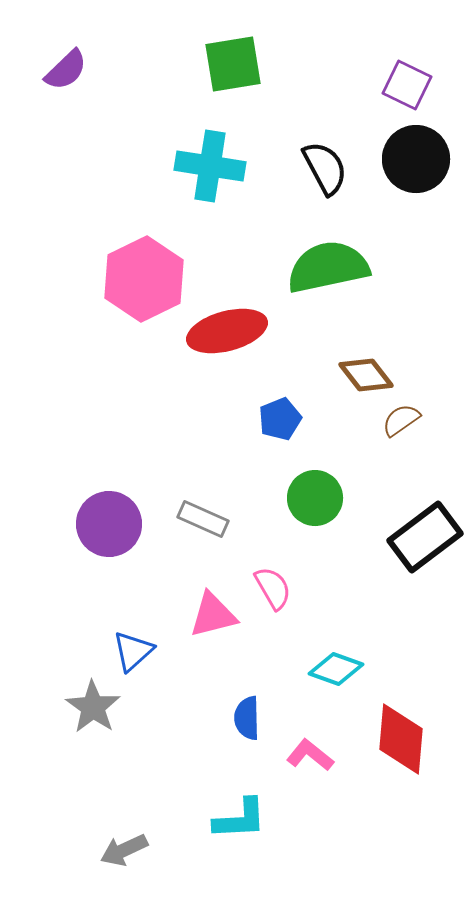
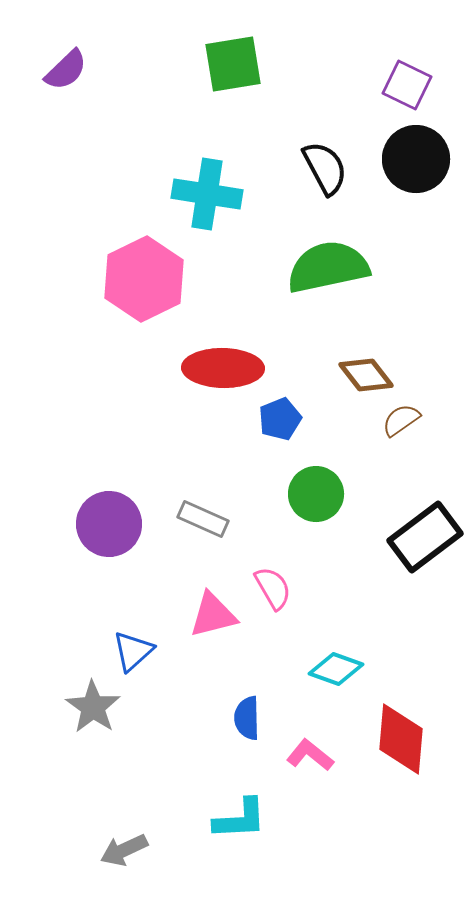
cyan cross: moved 3 px left, 28 px down
red ellipse: moved 4 px left, 37 px down; rotated 16 degrees clockwise
green circle: moved 1 px right, 4 px up
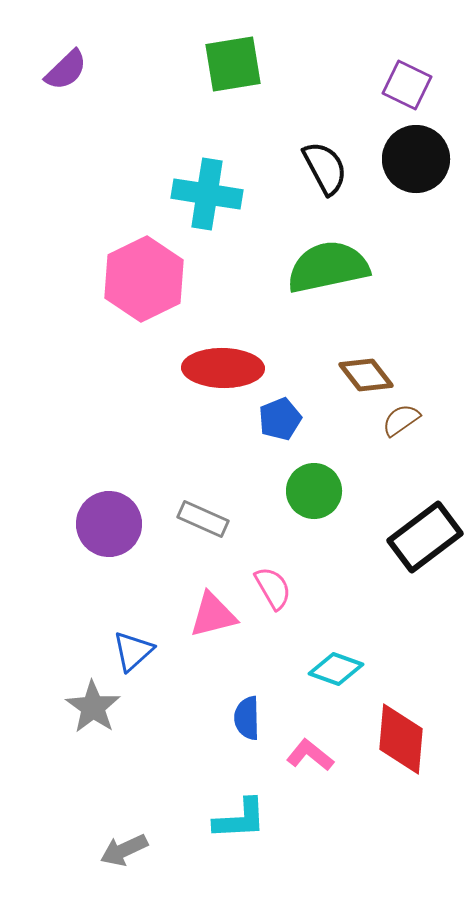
green circle: moved 2 px left, 3 px up
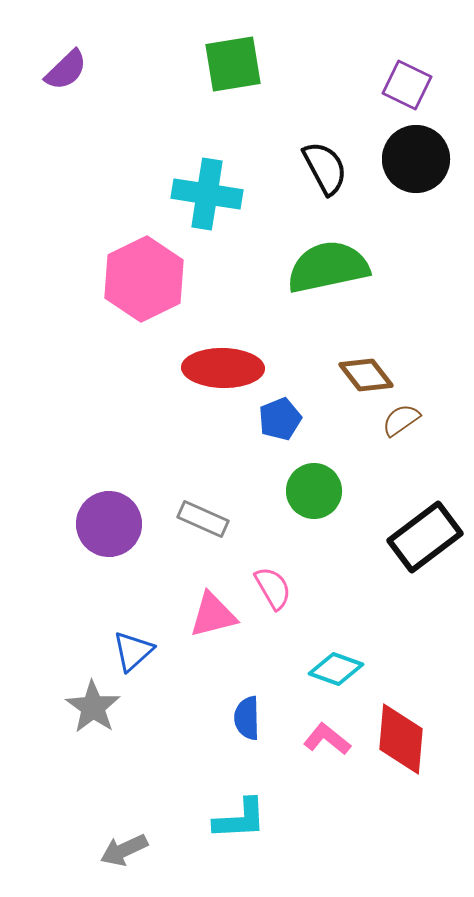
pink L-shape: moved 17 px right, 16 px up
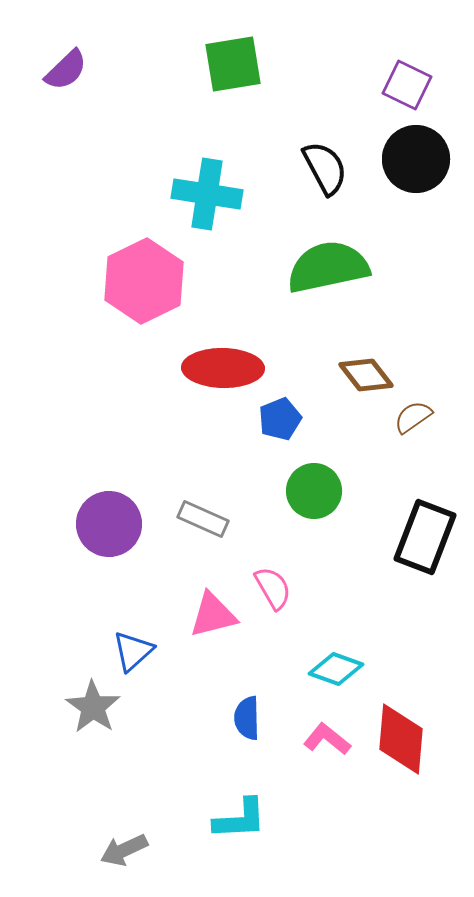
pink hexagon: moved 2 px down
brown semicircle: moved 12 px right, 3 px up
black rectangle: rotated 32 degrees counterclockwise
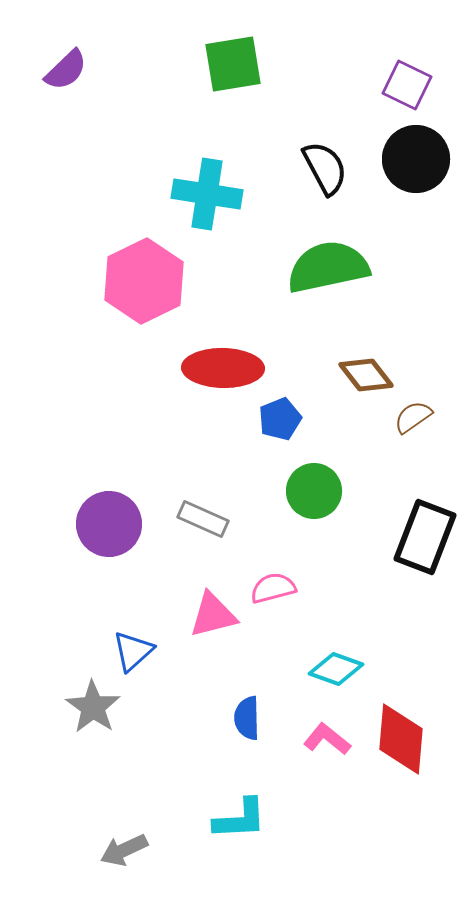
pink semicircle: rotated 75 degrees counterclockwise
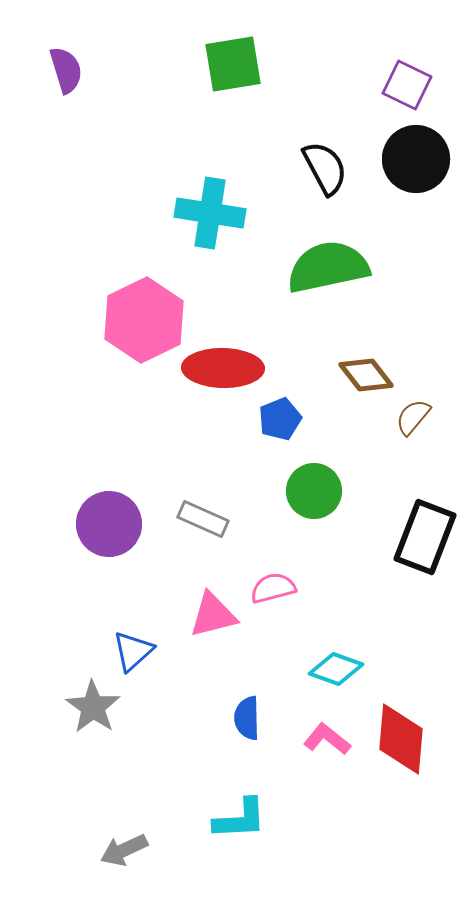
purple semicircle: rotated 63 degrees counterclockwise
cyan cross: moved 3 px right, 19 px down
pink hexagon: moved 39 px down
brown semicircle: rotated 15 degrees counterclockwise
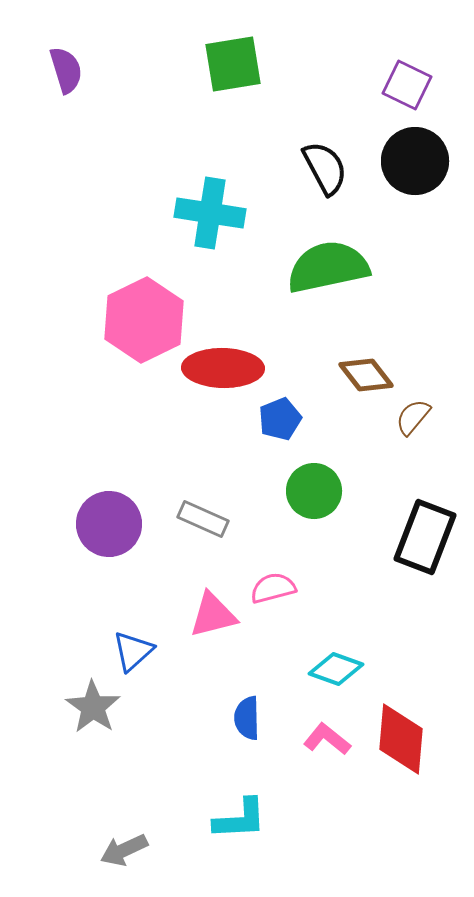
black circle: moved 1 px left, 2 px down
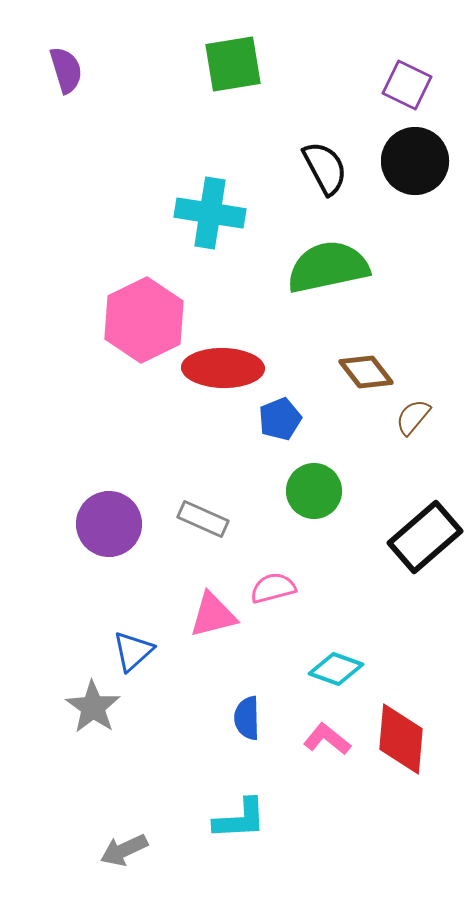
brown diamond: moved 3 px up
black rectangle: rotated 28 degrees clockwise
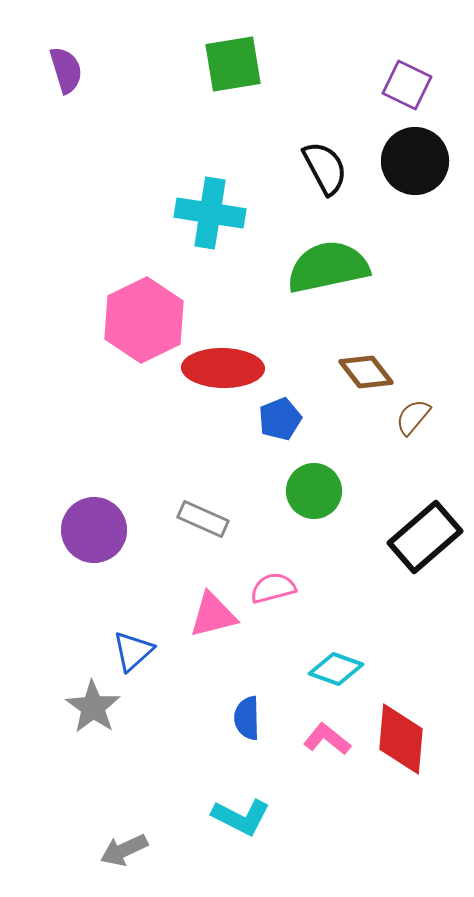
purple circle: moved 15 px left, 6 px down
cyan L-shape: moved 1 px right, 2 px up; rotated 30 degrees clockwise
